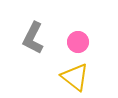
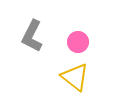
gray L-shape: moved 1 px left, 2 px up
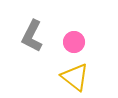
pink circle: moved 4 px left
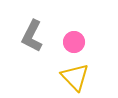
yellow triangle: rotated 8 degrees clockwise
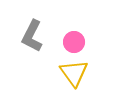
yellow triangle: moved 1 px left, 4 px up; rotated 8 degrees clockwise
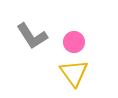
gray L-shape: rotated 60 degrees counterclockwise
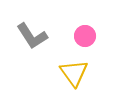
pink circle: moved 11 px right, 6 px up
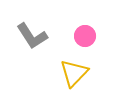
yellow triangle: rotated 20 degrees clockwise
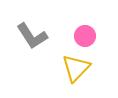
yellow triangle: moved 2 px right, 5 px up
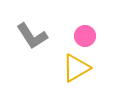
yellow triangle: rotated 16 degrees clockwise
